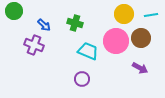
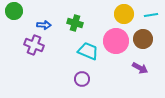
blue arrow: rotated 40 degrees counterclockwise
brown circle: moved 2 px right, 1 px down
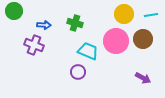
purple arrow: moved 3 px right, 10 px down
purple circle: moved 4 px left, 7 px up
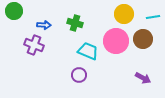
cyan line: moved 2 px right, 2 px down
purple circle: moved 1 px right, 3 px down
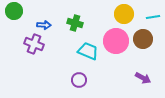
purple cross: moved 1 px up
purple circle: moved 5 px down
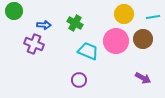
green cross: rotated 14 degrees clockwise
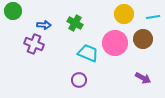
green circle: moved 1 px left
pink circle: moved 1 px left, 2 px down
cyan trapezoid: moved 2 px down
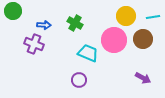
yellow circle: moved 2 px right, 2 px down
pink circle: moved 1 px left, 3 px up
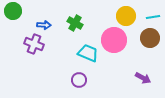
brown circle: moved 7 px right, 1 px up
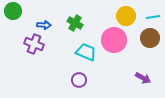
cyan trapezoid: moved 2 px left, 1 px up
